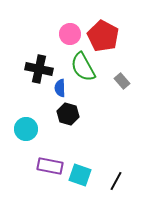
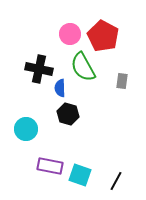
gray rectangle: rotated 49 degrees clockwise
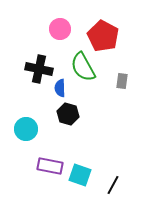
pink circle: moved 10 px left, 5 px up
black line: moved 3 px left, 4 px down
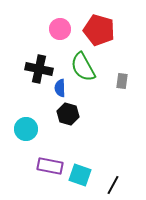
red pentagon: moved 4 px left, 6 px up; rotated 12 degrees counterclockwise
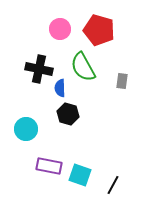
purple rectangle: moved 1 px left
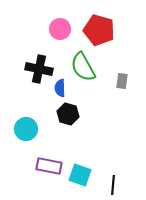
black line: rotated 24 degrees counterclockwise
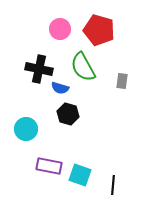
blue semicircle: rotated 72 degrees counterclockwise
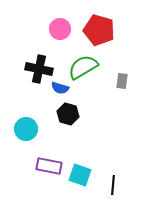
green semicircle: rotated 88 degrees clockwise
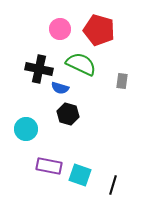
green semicircle: moved 2 px left, 3 px up; rotated 56 degrees clockwise
black line: rotated 12 degrees clockwise
